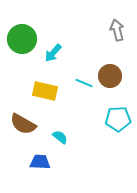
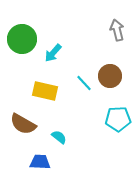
cyan line: rotated 24 degrees clockwise
cyan semicircle: moved 1 px left
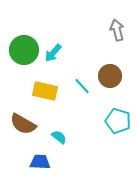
green circle: moved 2 px right, 11 px down
cyan line: moved 2 px left, 3 px down
cyan pentagon: moved 2 px down; rotated 20 degrees clockwise
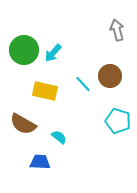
cyan line: moved 1 px right, 2 px up
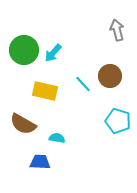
cyan semicircle: moved 2 px left, 1 px down; rotated 28 degrees counterclockwise
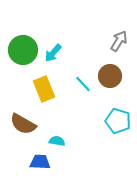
gray arrow: moved 2 px right, 11 px down; rotated 45 degrees clockwise
green circle: moved 1 px left
yellow rectangle: moved 1 px left, 2 px up; rotated 55 degrees clockwise
cyan semicircle: moved 3 px down
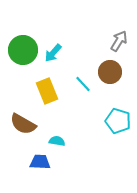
brown circle: moved 4 px up
yellow rectangle: moved 3 px right, 2 px down
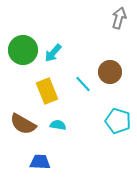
gray arrow: moved 23 px up; rotated 15 degrees counterclockwise
cyan semicircle: moved 1 px right, 16 px up
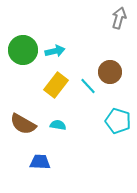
cyan arrow: moved 2 px right, 2 px up; rotated 144 degrees counterclockwise
cyan line: moved 5 px right, 2 px down
yellow rectangle: moved 9 px right, 6 px up; rotated 60 degrees clockwise
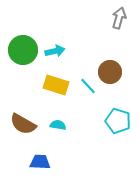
yellow rectangle: rotated 70 degrees clockwise
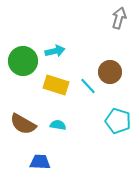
green circle: moved 11 px down
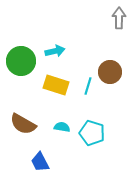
gray arrow: rotated 15 degrees counterclockwise
green circle: moved 2 px left
cyan line: rotated 60 degrees clockwise
cyan pentagon: moved 26 px left, 12 px down
cyan semicircle: moved 4 px right, 2 px down
blue trapezoid: rotated 120 degrees counterclockwise
